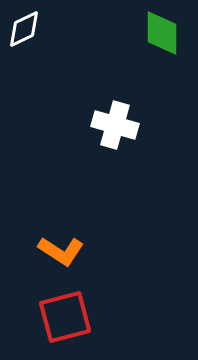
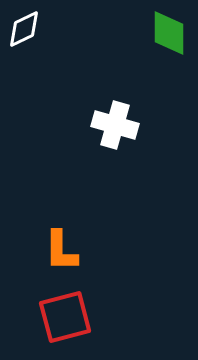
green diamond: moved 7 px right
orange L-shape: rotated 57 degrees clockwise
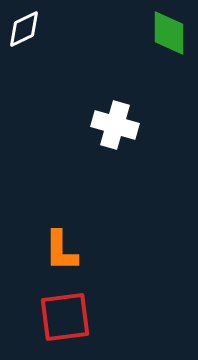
red square: rotated 8 degrees clockwise
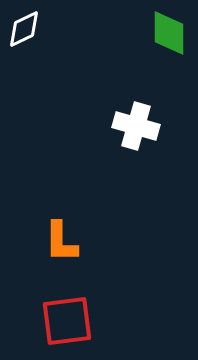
white cross: moved 21 px right, 1 px down
orange L-shape: moved 9 px up
red square: moved 2 px right, 4 px down
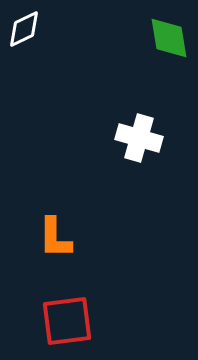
green diamond: moved 5 px down; rotated 9 degrees counterclockwise
white cross: moved 3 px right, 12 px down
orange L-shape: moved 6 px left, 4 px up
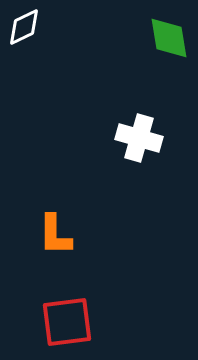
white diamond: moved 2 px up
orange L-shape: moved 3 px up
red square: moved 1 px down
